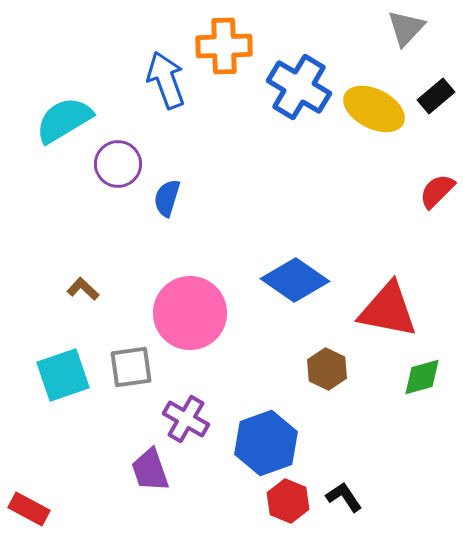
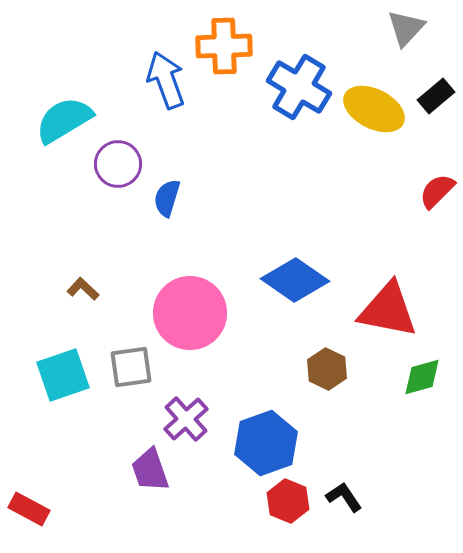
purple cross: rotated 18 degrees clockwise
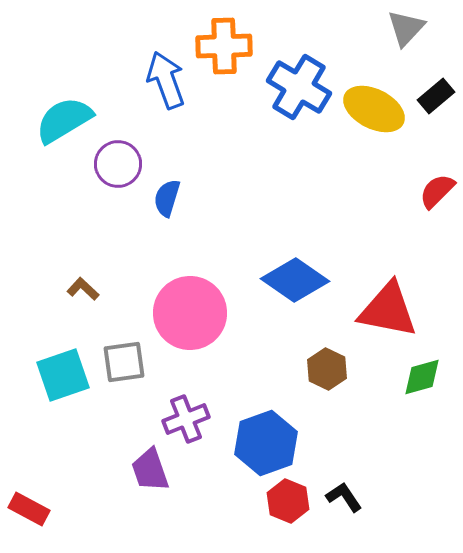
gray square: moved 7 px left, 5 px up
purple cross: rotated 21 degrees clockwise
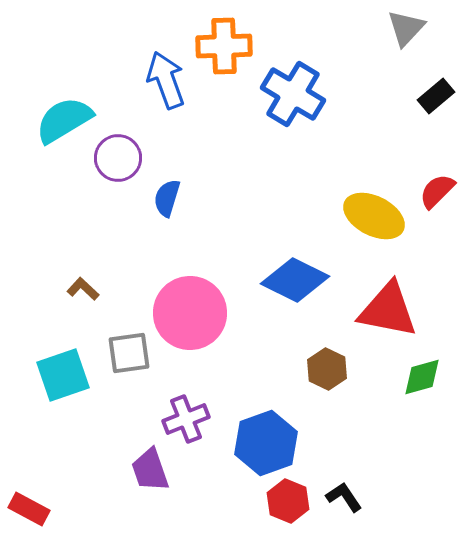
blue cross: moved 6 px left, 7 px down
yellow ellipse: moved 107 px down
purple circle: moved 6 px up
blue diamond: rotated 8 degrees counterclockwise
gray square: moved 5 px right, 9 px up
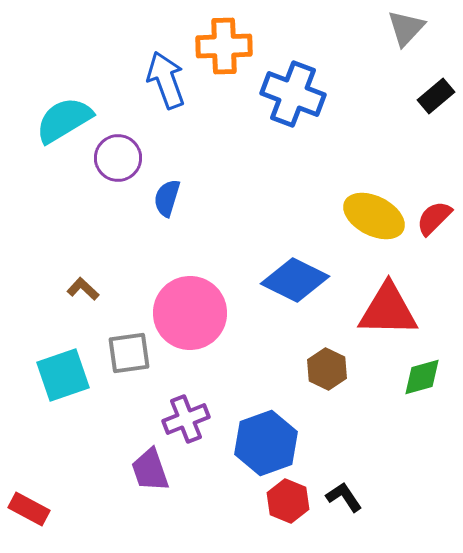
blue cross: rotated 10 degrees counterclockwise
red semicircle: moved 3 px left, 27 px down
red triangle: rotated 10 degrees counterclockwise
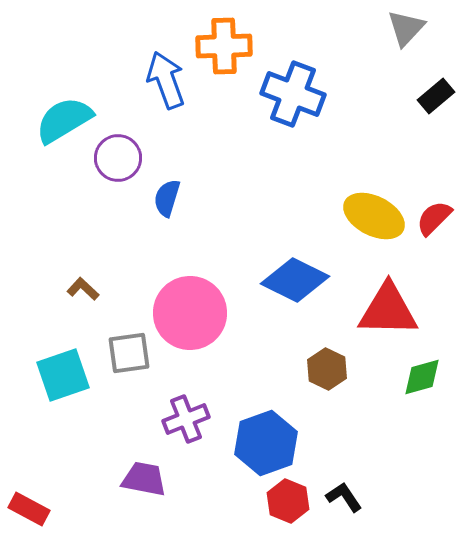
purple trapezoid: moved 6 px left, 9 px down; rotated 120 degrees clockwise
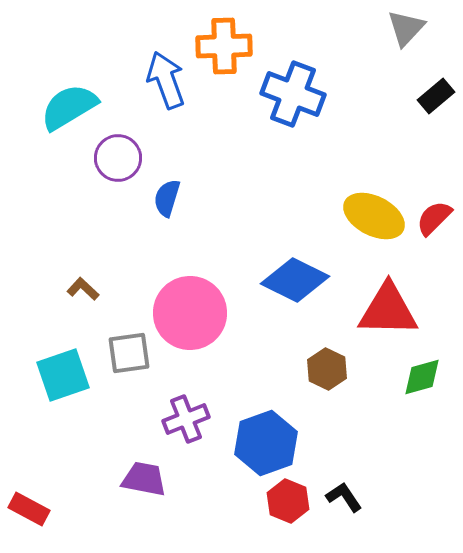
cyan semicircle: moved 5 px right, 13 px up
